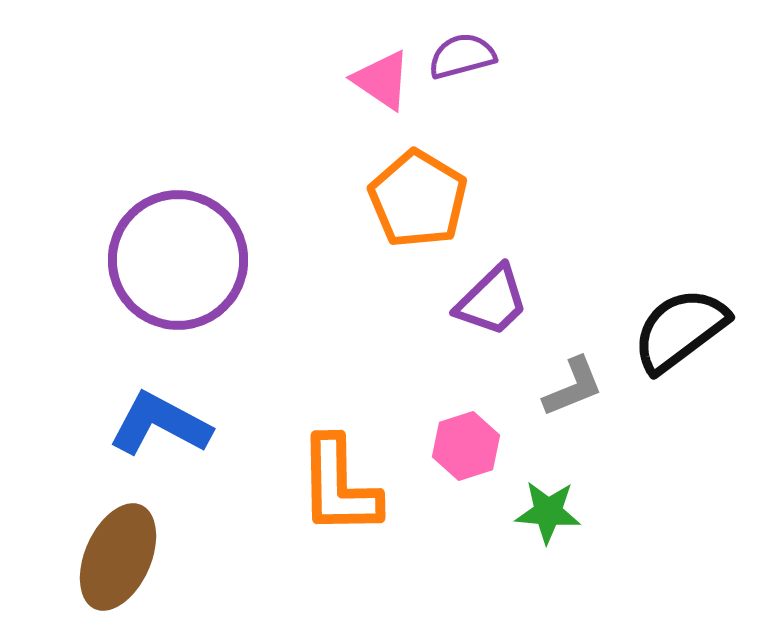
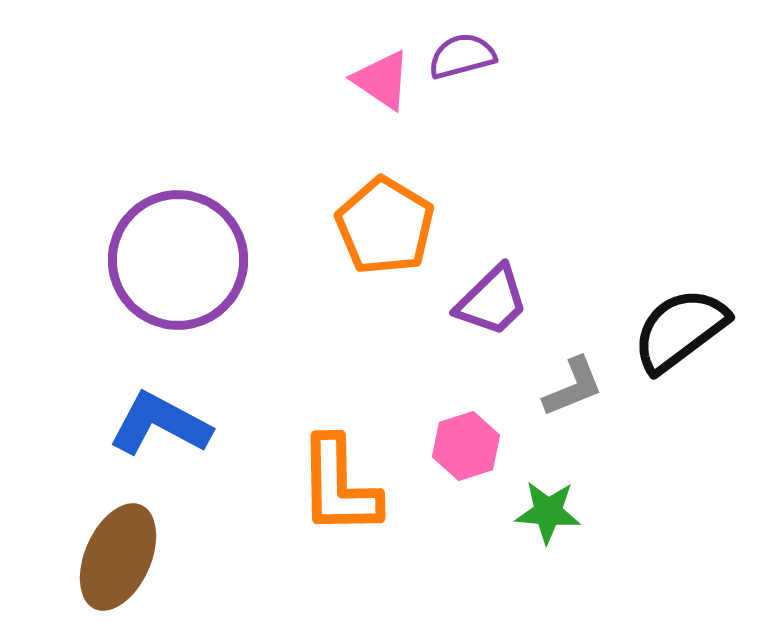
orange pentagon: moved 33 px left, 27 px down
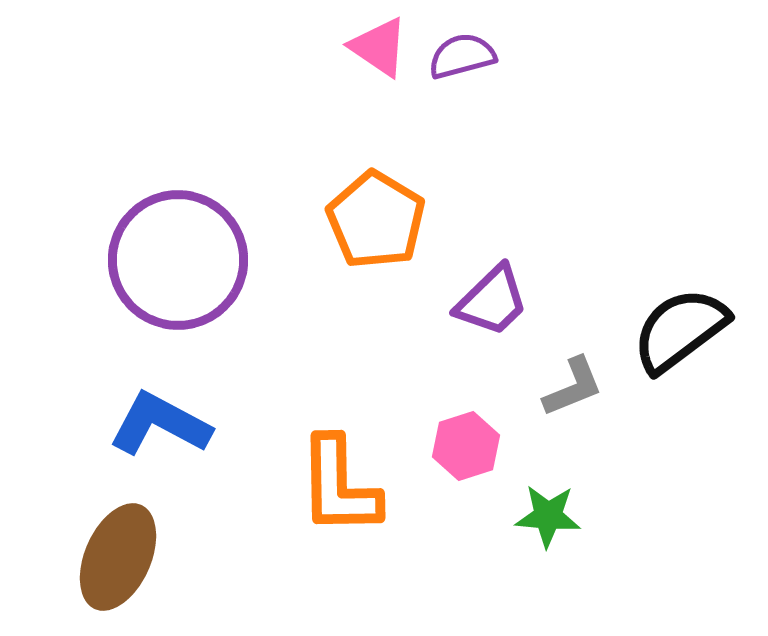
pink triangle: moved 3 px left, 33 px up
orange pentagon: moved 9 px left, 6 px up
green star: moved 4 px down
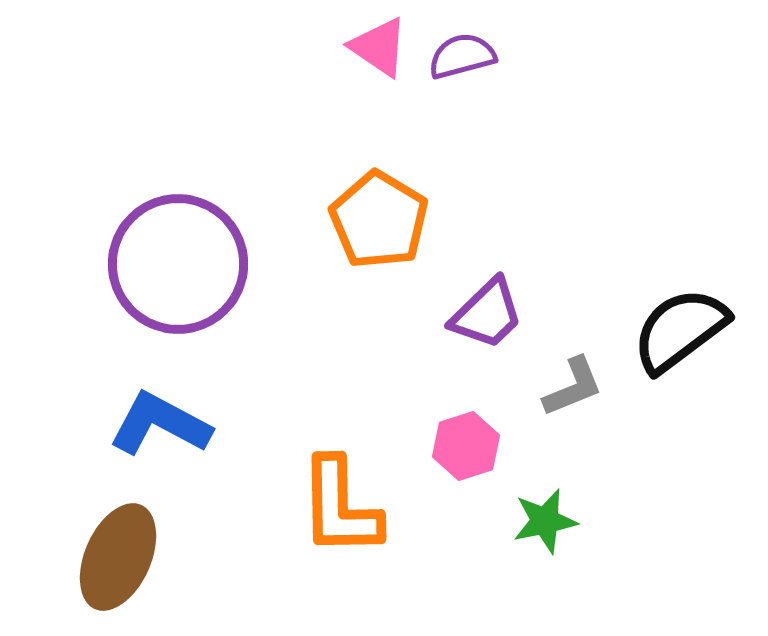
orange pentagon: moved 3 px right
purple circle: moved 4 px down
purple trapezoid: moved 5 px left, 13 px down
orange L-shape: moved 1 px right, 21 px down
green star: moved 3 px left, 5 px down; rotated 16 degrees counterclockwise
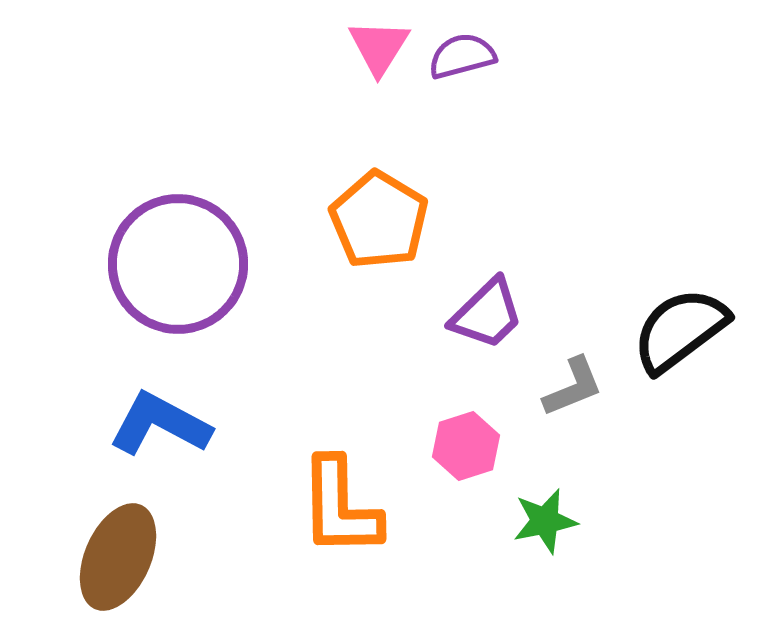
pink triangle: rotated 28 degrees clockwise
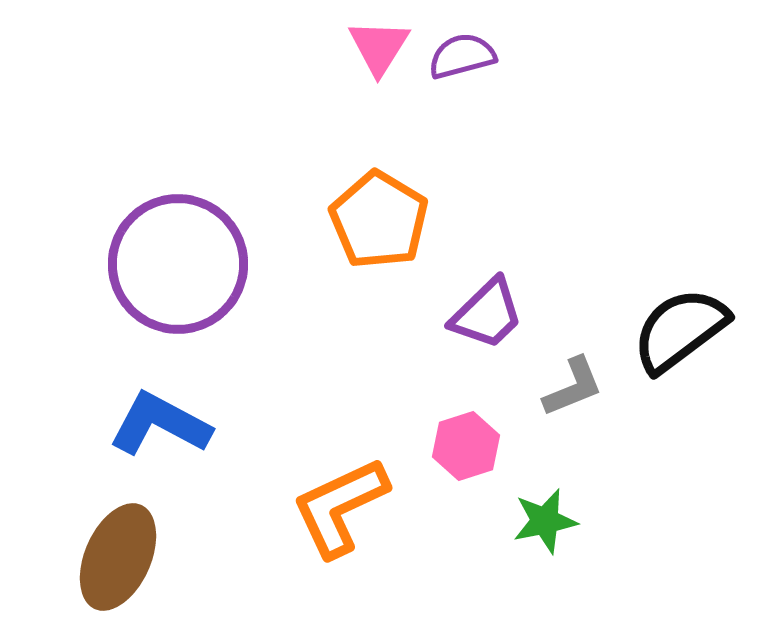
orange L-shape: rotated 66 degrees clockwise
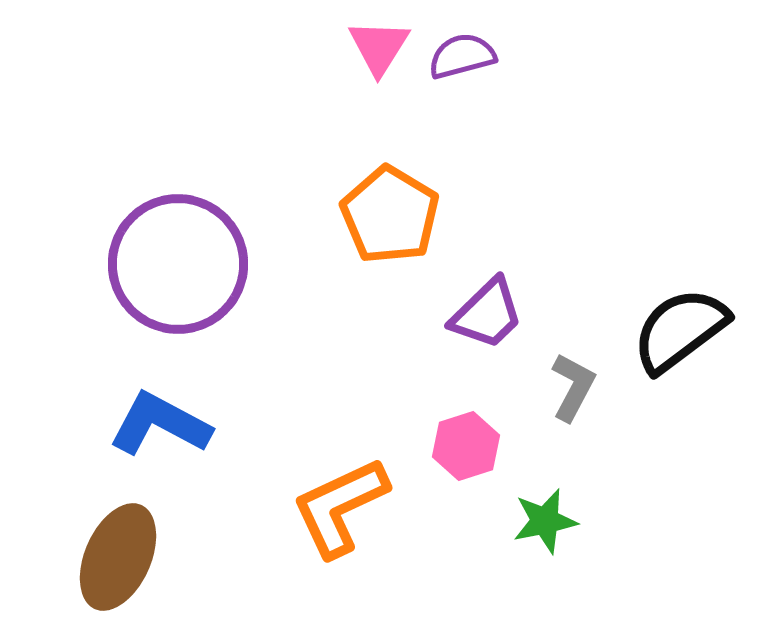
orange pentagon: moved 11 px right, 5 px up
gray L-shape: rotated 40 degrees counterclockwise
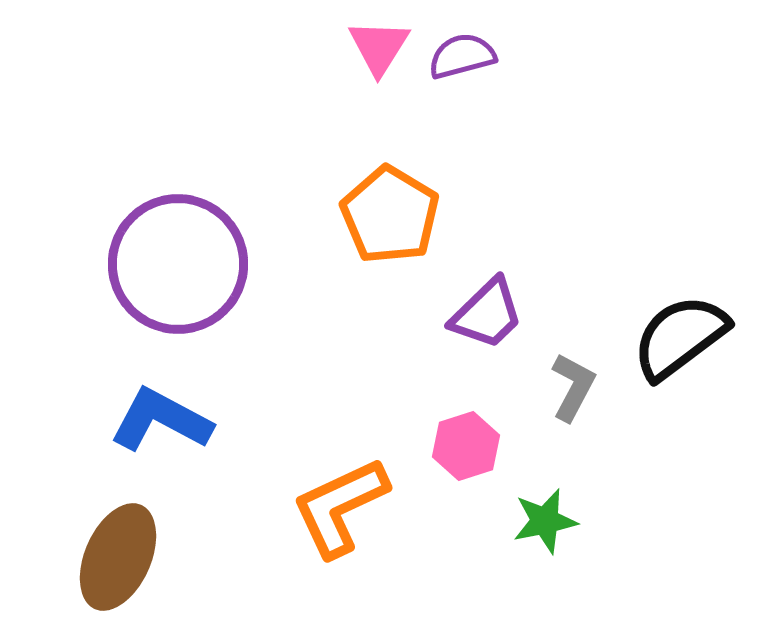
black semicircle: moved 7 px down
blue L-shape: moved 1 px right, 4 px up
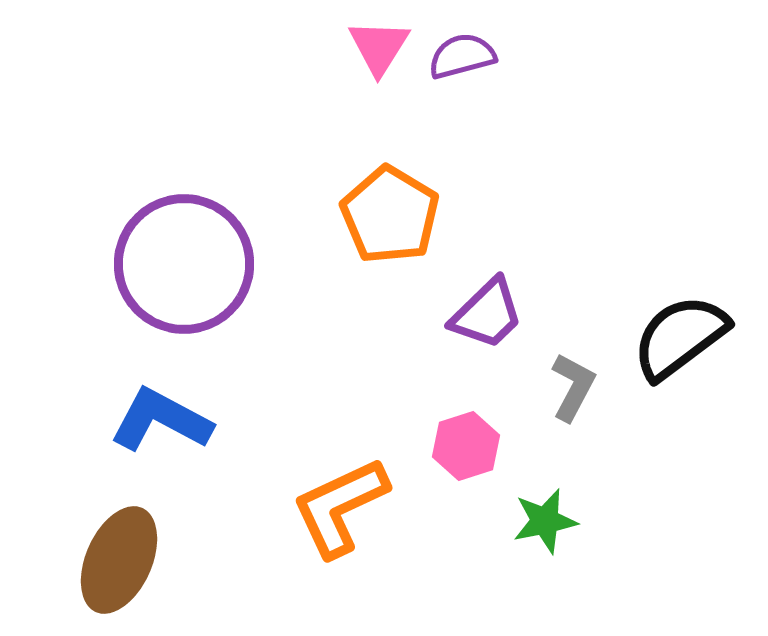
purple circle: moved 6 px right
brown ellipse: moved 1 px right, 3 px down
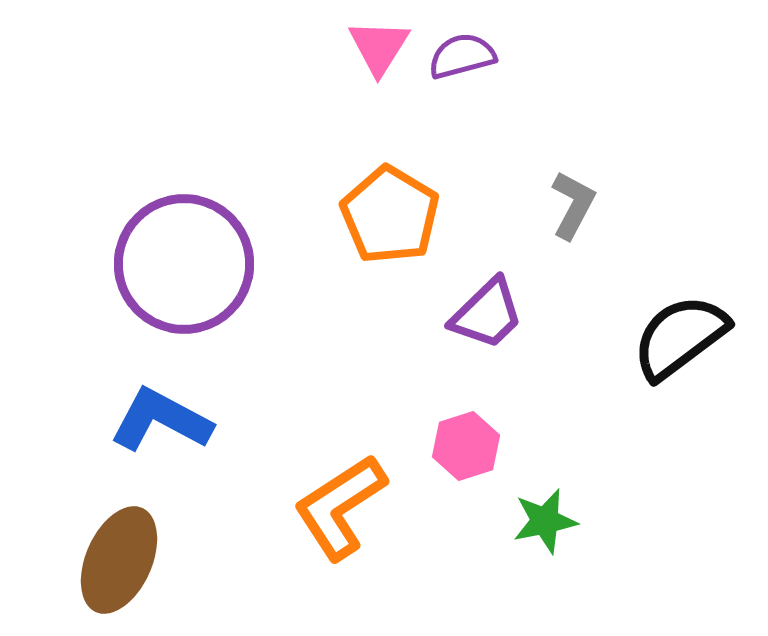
gray L-shape: moved 182 px up
orange L-shape: rotated 8 degrees counterclockwise
